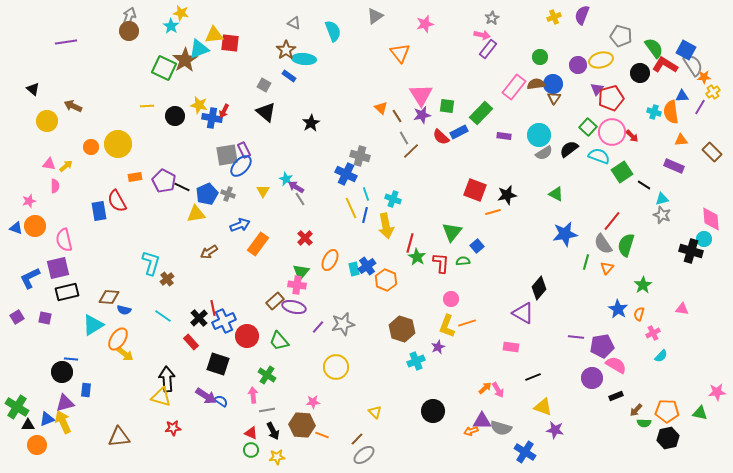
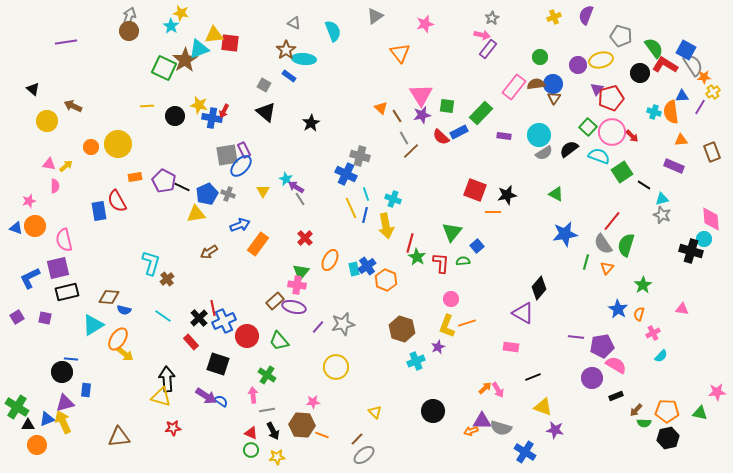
purple semicircle at (582, 15): moved 4 px right
brown rectangle at (712, 152): rotated 24 degrees clockwise
orange line at (493, 212): rotated 14 degrees clockwise
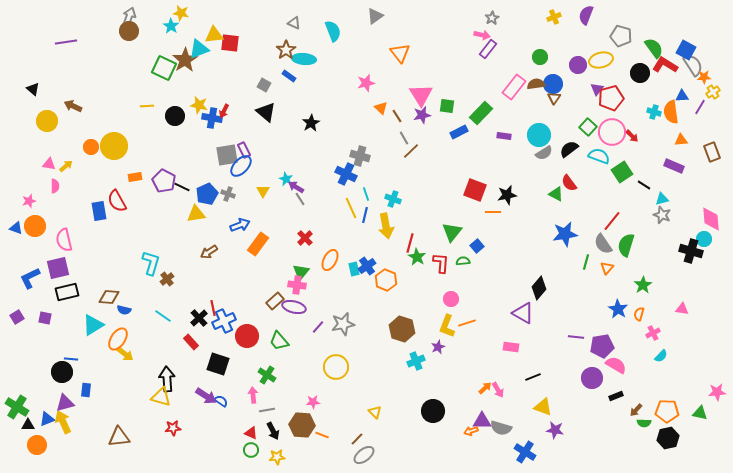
pink star at (425, 24): moved 59 px left, 59 px down
red semicircle at (441, 137): moved 128 px right, 46 px down; rotated 12 degrees clockwise
yellow circle at (118, 144): moved 4 px left, 2 px down
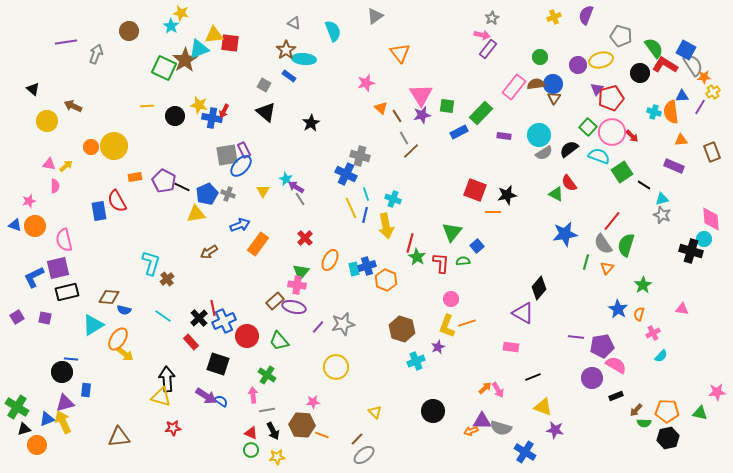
gray arrow at (129, 17): moved 33 px left, 37 px down
blue triangle at (16, 228): moved 1 px left, 3 px up
blue cross at (367, 266): rotated 18 degrees clockwise
blue L-shape at (30, 278): moved 4 px right, 1 px up
black triangle at (28, 425): moved 4 px left, 4 px down; rotated 16 degrees counterclockwise
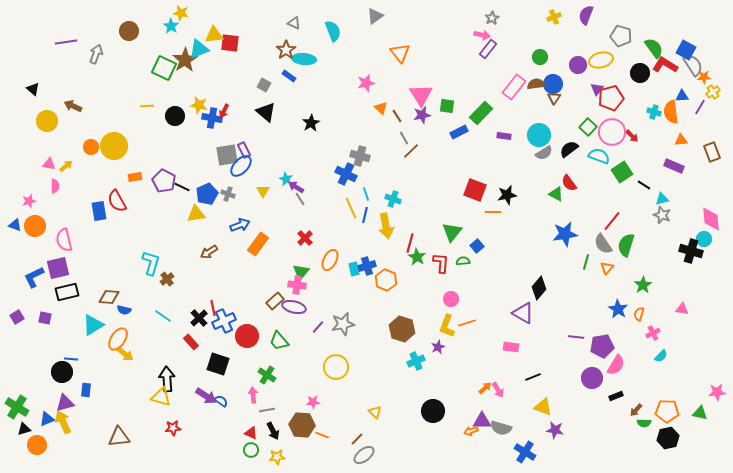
pink semicircle at (616, 365): rotated 90 degrees clockwise
